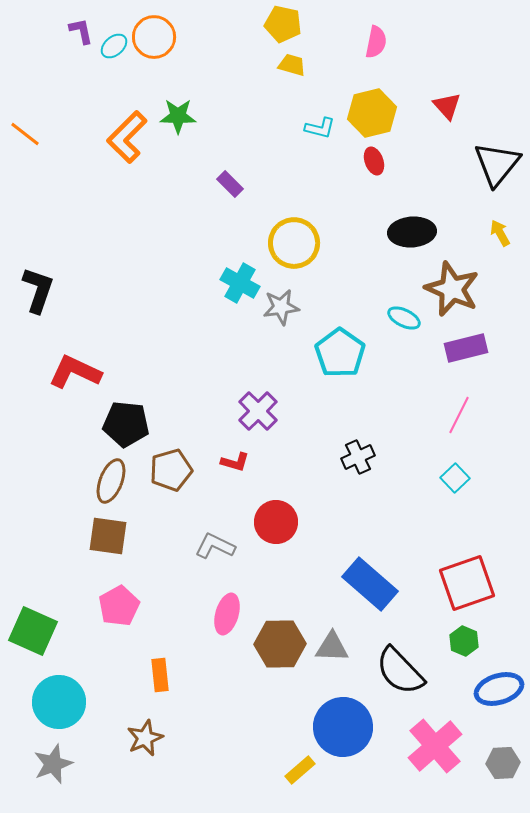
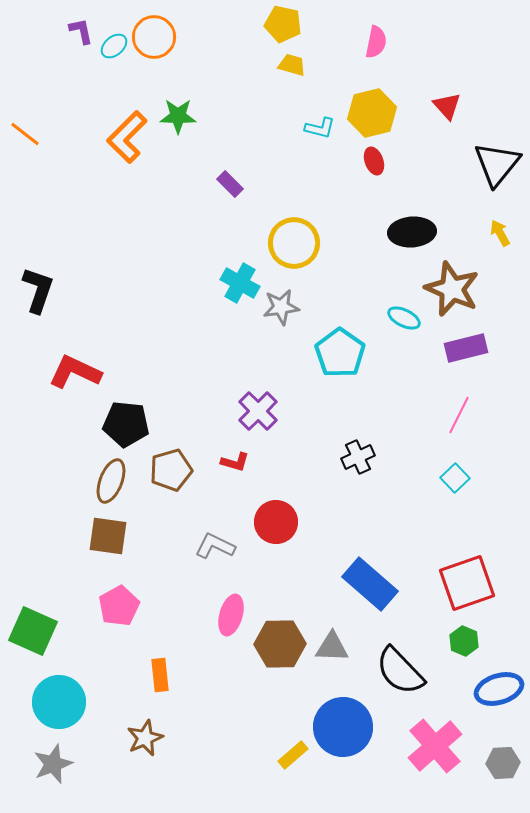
pink ellipse at (227, 614): moved 4 px right, 1 px down
yellow rectangle at (300, 770): moved 7 px left, 15 px up
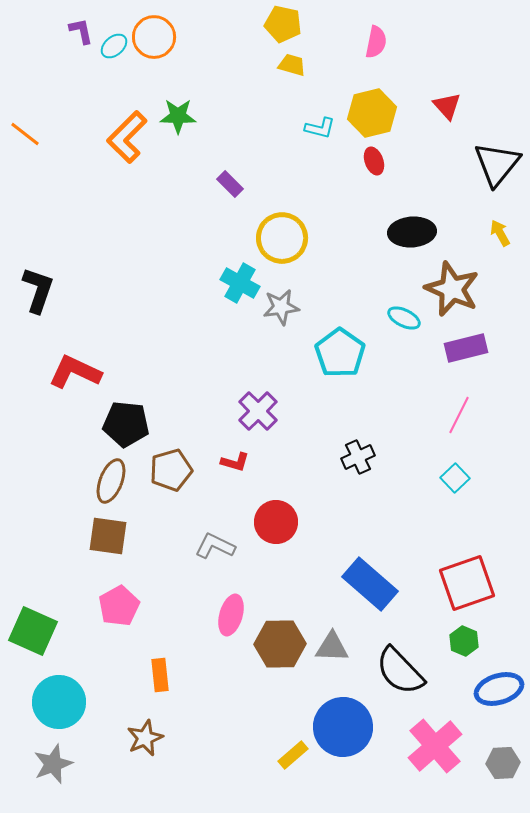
yellow circle at (294, 243): moved 12 px left, 5 px up
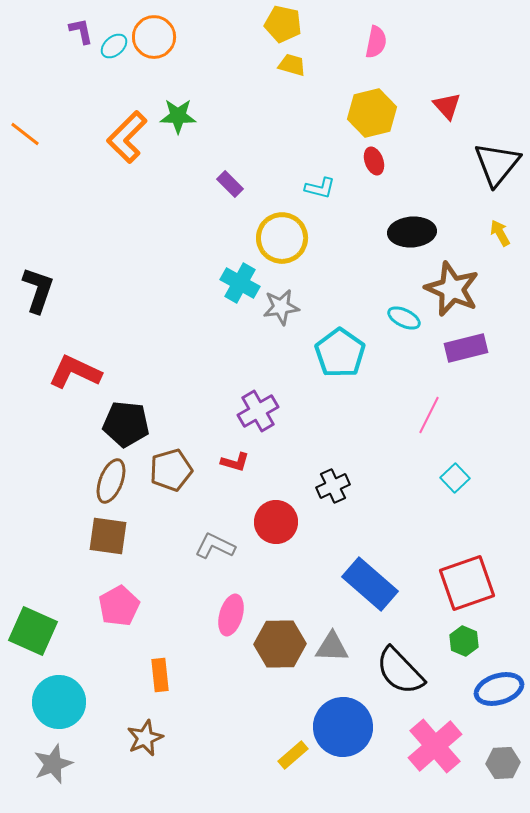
cyan L-shape at (320, 128): moved 60 px down
purple cross at (258, 411): rotated 15 degrees clockwise
pink line at (459, 415): moved 30 px left
black cross at (358, 457): moved 25 px left, 29 px down
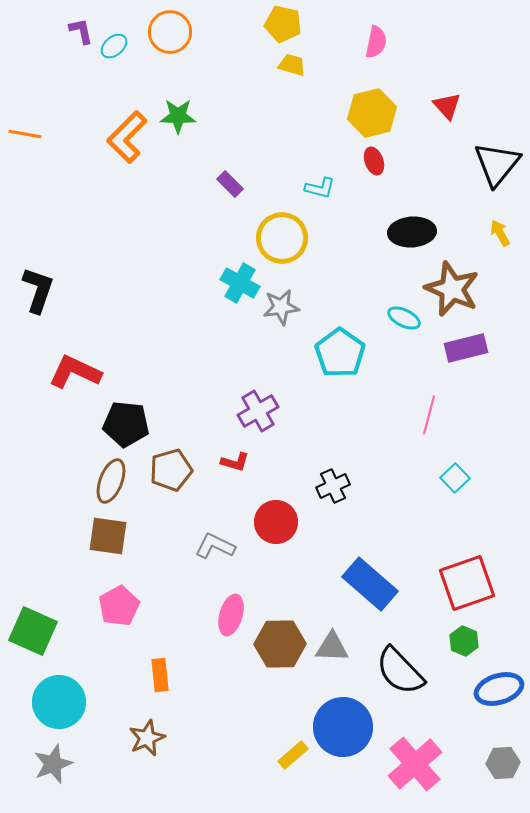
orange circle at (154, 37): moved 16 px right, 5 px up
orange line at (25, 134): rotated 28 degrees counterclockwise
pink line at (429, 415): rotated 12 degrees counterclockwise
brown star at (145, 738): moved 2 px right
pink cross at (435, 746): moved 20 px left, 18 px down
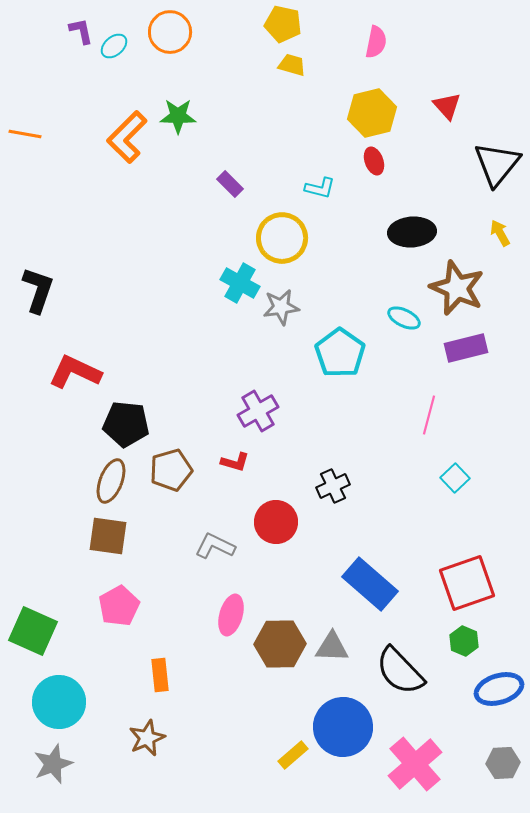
brown star at (452, 289): moved 5 px right, 1 px up
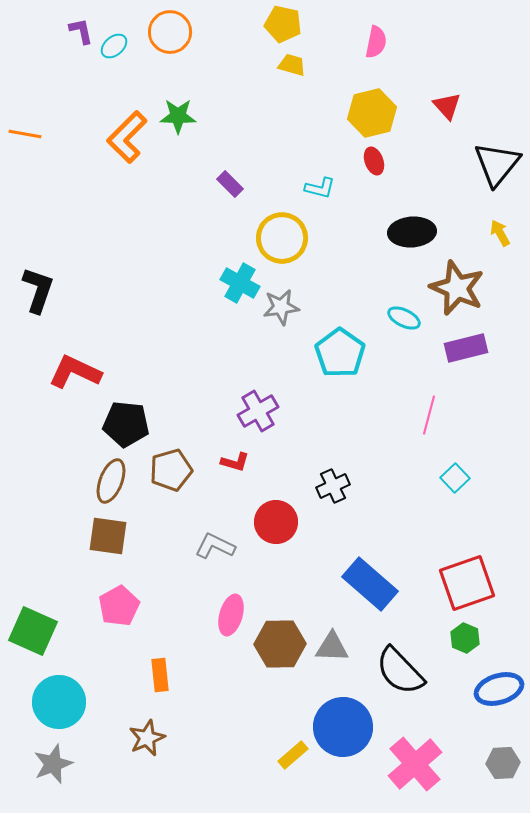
green hexagon at (464, 641): moved 1 px right, 3 px up
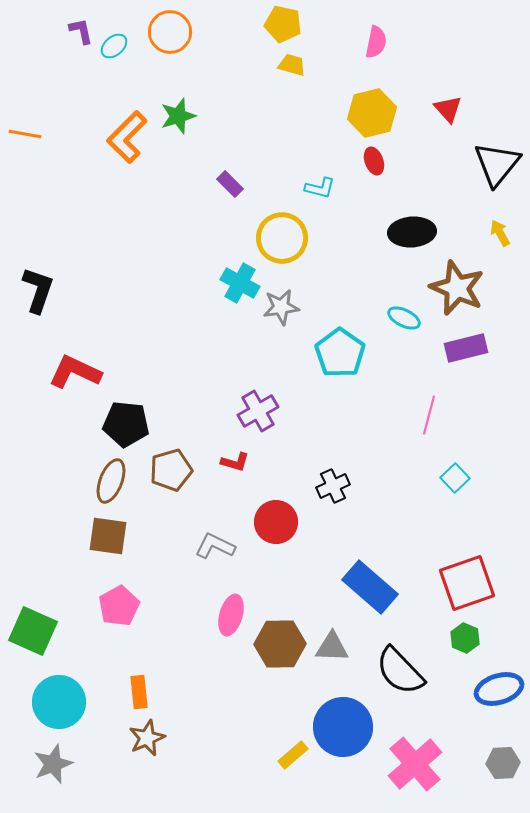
red triangle at (447, 106): moved 1 px right, 3 px down
green star at (178, 116): rotated 18 degrees counterclockwise
blue rectangle at (370, 584): moved 3 px down
orange rectangle at (160, 675): moved 21 px left, 17 px down
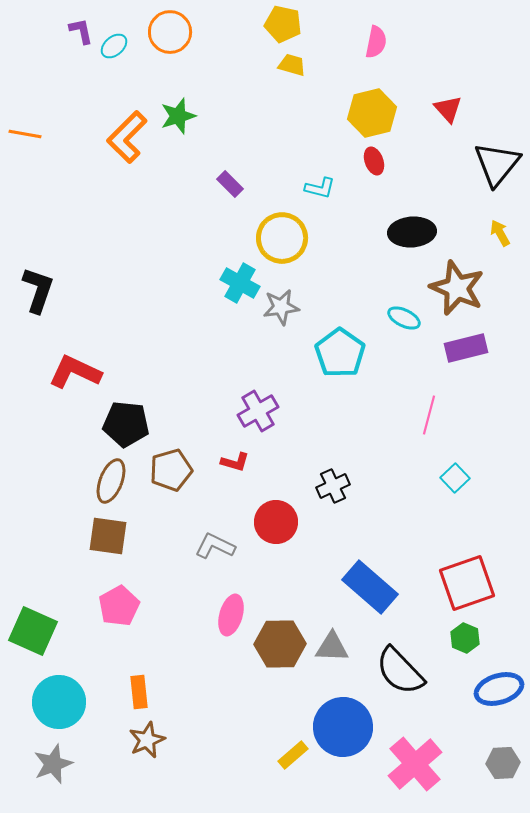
brown star at (147, 738): moved 2 px down
